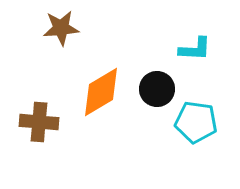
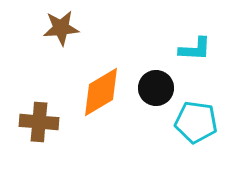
black circle: moved 1 px left, 1 px up
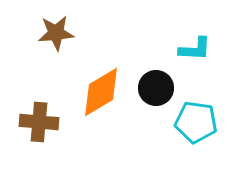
brown star: moved 5 px left, 5 px down
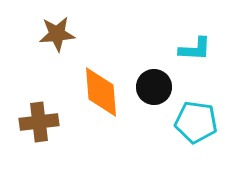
brown star: moved 1 px right, 1 px down
black circle: moved 2 px left, 1 px up
orange diamond: rotated 64 degrees counterclockwise
brown cross: rotated 12 degrees counterclockwise
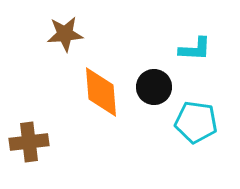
brown star: moved 8 px right
brown cross: moved 10 px left, 20 px down
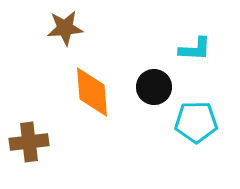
brown star: moved 6 px up
orange diamond: moved 9 px left
cyan pentagon: rotated 9 degrees counterclockwise
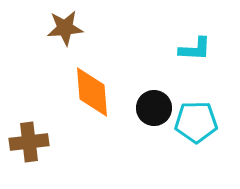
black circle: moved 21 px down
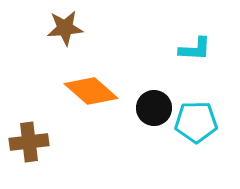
orange diamond: moved 1 px left, 1 px up; rotated 44 degrees counterclockwise
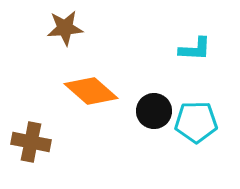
black circle: moved 3 px down
brown cross: moved 2 px right; rotated 18 degrees clockwise
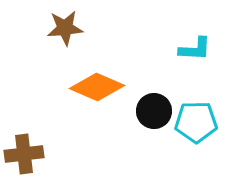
orange diamond: moved 6 px right, 4 px up; rotated 18 degrees counterclockwise
brown cross: moved 7 px left, 12 px down; rotated 18 degrees counterclockwise
